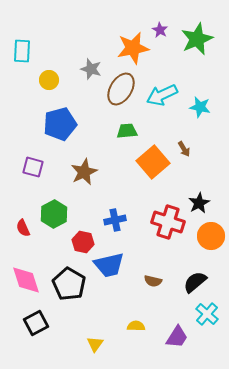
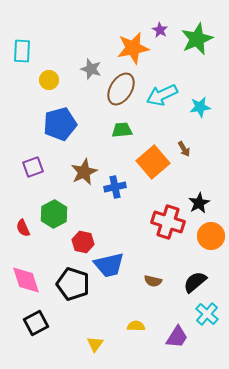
cyan star: rotated 20 degrees counterclockwise
green trapezoid: moved 5 px left, 1 px up
purple square: rotated 35 degrees counterclockwise
blue cross: moved 33 px up
black pentagon: moved 4 px right; rotated 12 degrees counterclockwise
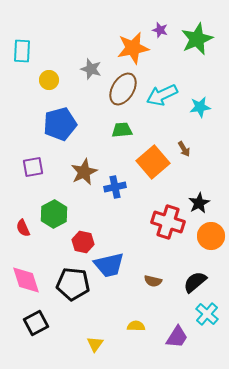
purple star: rotated 14 degrees counterclockwise
brown ellipse: moved 2 px right
purple square: rotated 10 degrees clockwise
black pentagon: rotated 12 degrees counterclockwise
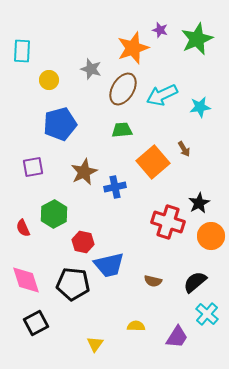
orange star: rotated 8 degrees counterclockwise
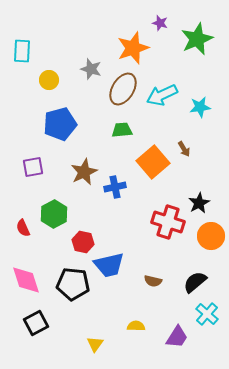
purple star: moved 7 px up
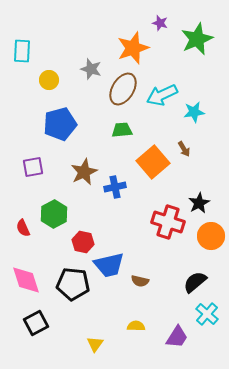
cyan star: moved 6 px left, 5 px down
brown semicircle: moved 13 px left
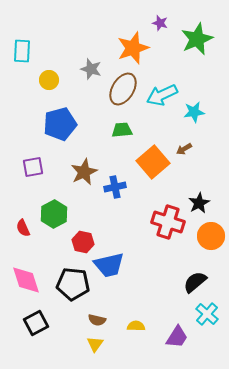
brown arrow: rotated 91 degrees clockwise
brown semicircle: moved 43 px left, 39 px down
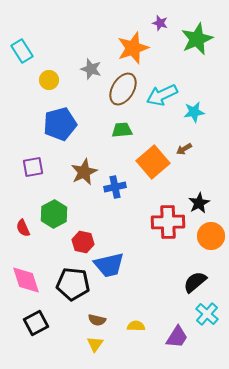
cyan rectangle: rotated 35 degrees counterclockwise
red cross: rotated 20 degrees counterclockwise
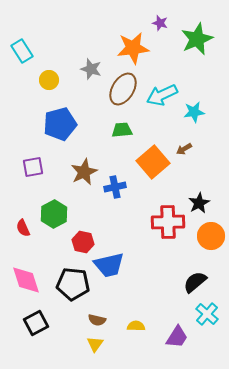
orange star: rotated 12 degrees clockwise
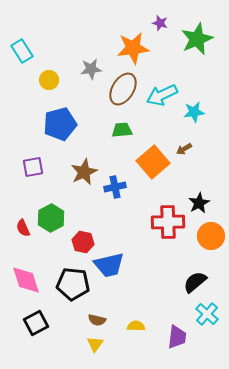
gray star: rotated 25 degrees counterclockwise
green hexagon: moved 3 px left, 4 px down
purple trapezoid: rotated 25 degrees counterclockwise
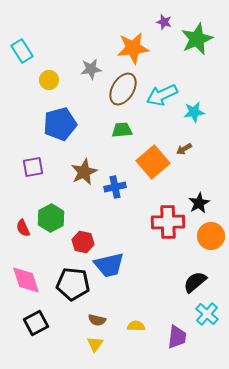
purple star: moved 4 px right, 1 px up
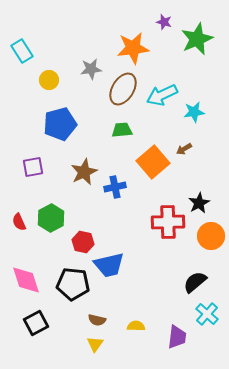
red semicircle: moved 4 px left, 6 px up
